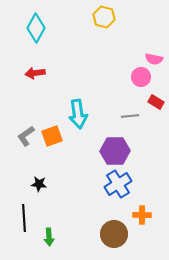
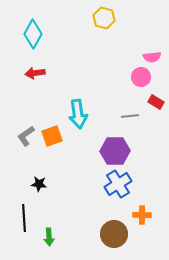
yellow hexagon: moved 1 px down
cyan diamond: moved 3 px left, 6 px down
pink semicircle: moved 2 px left, 2 px up; rotated 18 degrees counterclockwise
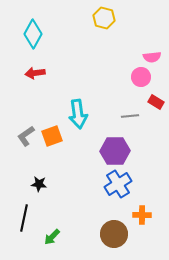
black line: rotated 16 degrees clockwise
green arrow: moved 3 px right; rotated 48 degrees clockwise
